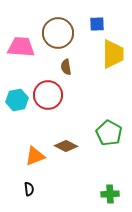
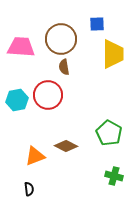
brown circle: moved 3 px right, 6 px down
brown semicircle: moved 2 px left
green cross: moved 4 px right, 18 px up; rotated 18 degrees clockwise
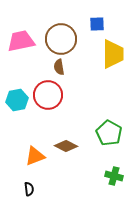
pink trapezoid: moved 6 px up; rotated 16 degrees counterclockwise
brown semicircle: moved 5 px left
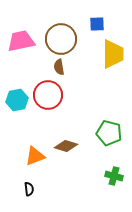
green pentagon: rotated 15 degrees counterclockwise
brown diamond: rotated 10 degrees counterclockwise
